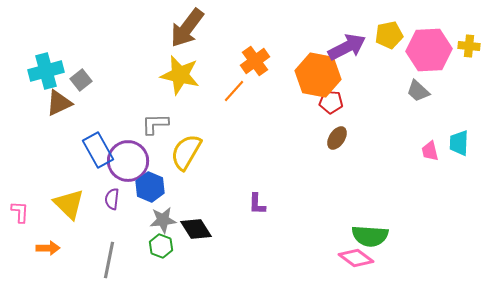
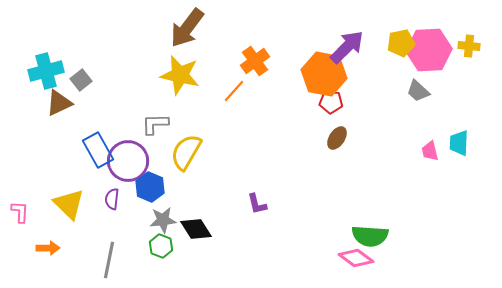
yellow pentagon: moved 12 px right, 8 px down
purple arrow: rotated 18 degrees counterclockwise
orange hexagon: moved 6 px right, 1 px up
purple L-shape: rotated 15 degrees counterclockwise
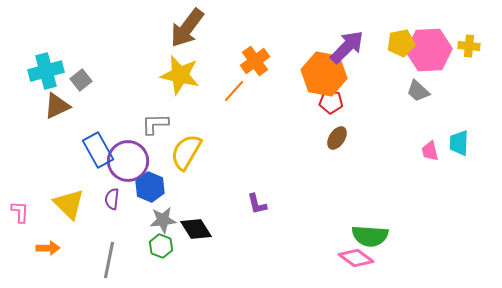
brown triangle: moved 2 px left, 3 px down
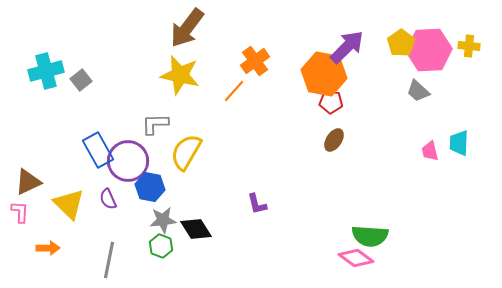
yellow pentagon: rotated 24 degrees counterclockwise
brown triangle: moved 29 px left, 76 px down
brown ellipse: moved 3 px left, 2 px down
blue hexagon: rotated 12 degrees counterclockwise
purple semicircle: moved 4 px left; rotated 30 degrees counterclockwise
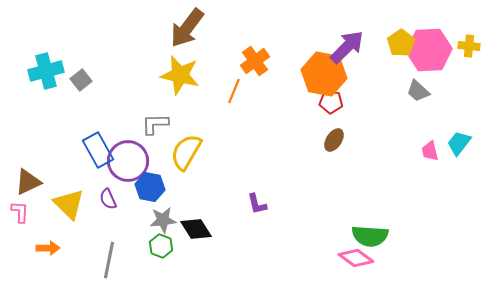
orange line: rotated 20 degrees counterclockwise
cyan trapezoid: rotated 36 degrees clockwise
